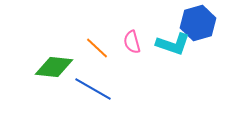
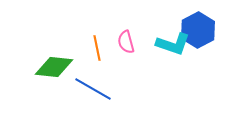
blue hexagon: moved 7 px down; rotated 12 degrees counterclockwise
pink semicircle: moved 6 px left
orange line: rotated 35 degrees clockwise
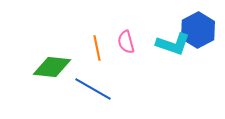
green diamond: moved 2 px left
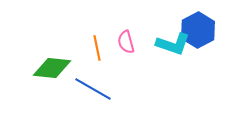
green diamond: moved 1 px down
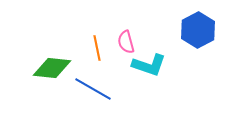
cyan L-shape: moved 24 px left, 21 px down
